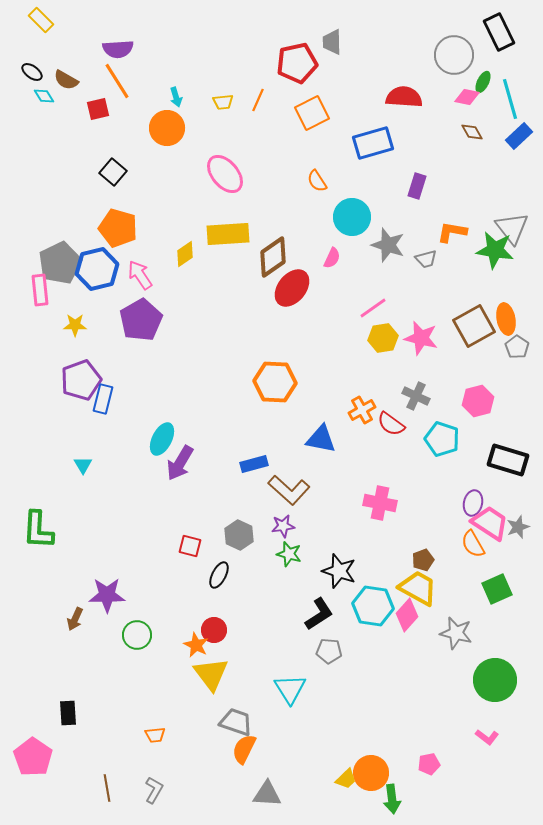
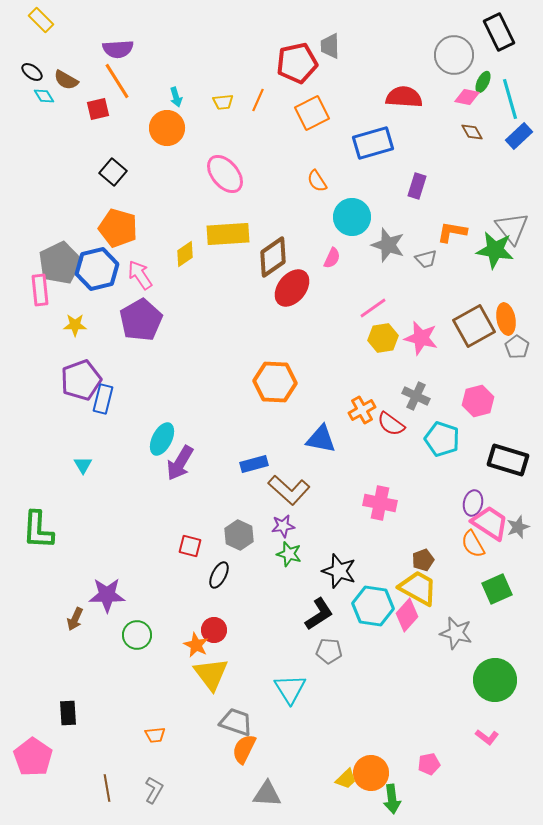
gray trapezoid at (332, 42): moved 2 px left, 4 px down
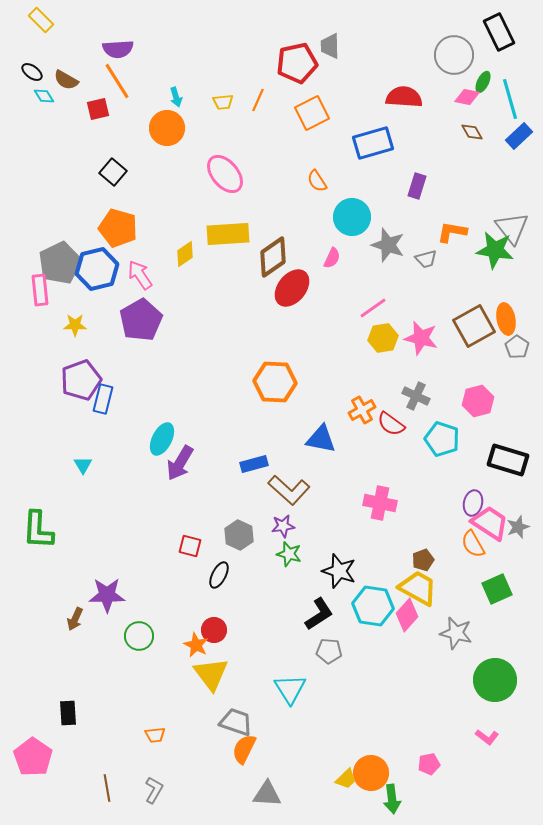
green circle at (137, 635): moved 2 px right, 1 px down
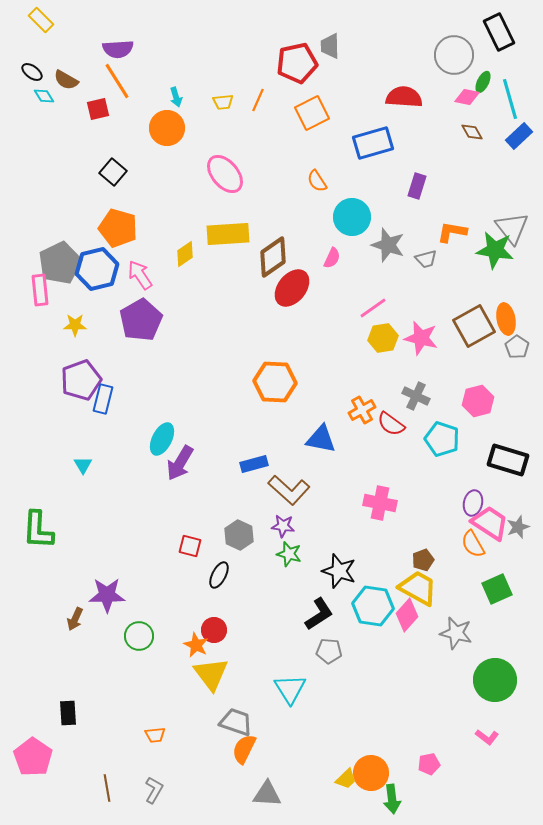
purple star at (283, 526): rotated 15 degrees clockwise
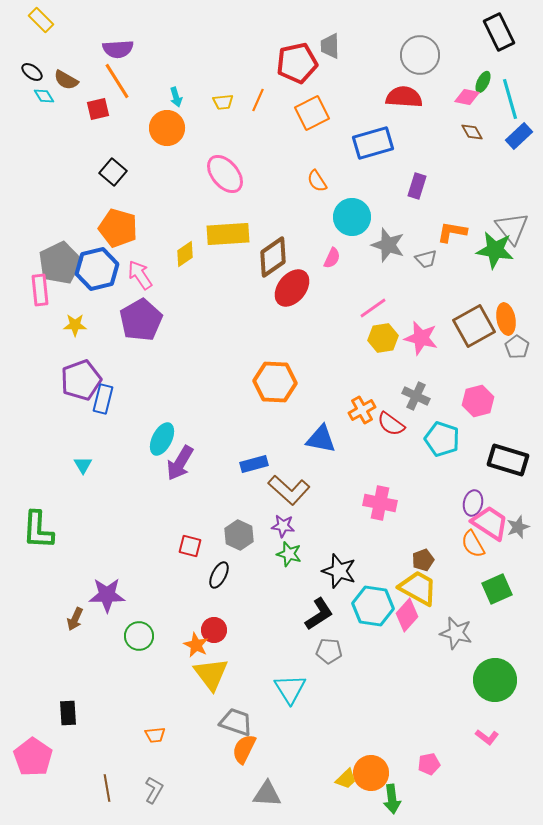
gray circle at (454, 55): moved 34 px left
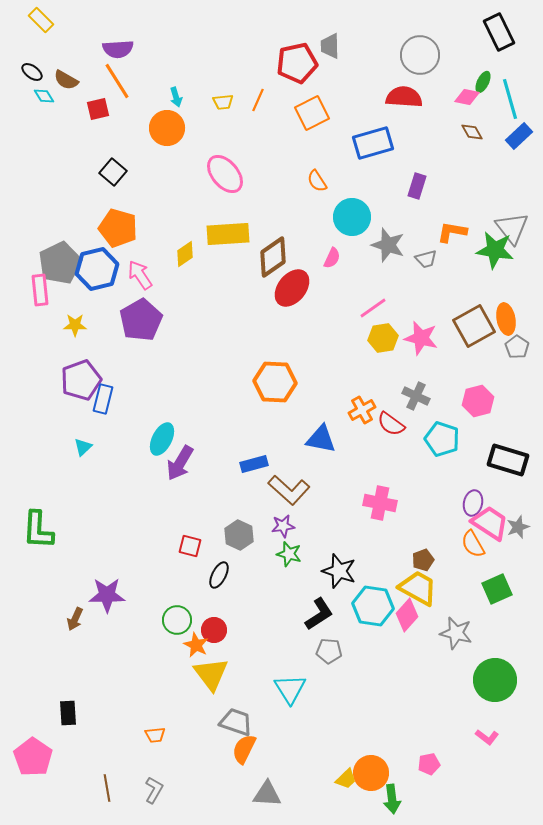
cyan triangle at (83, 465): moved 18 px up; rotated 18 degrees clockwise
purple star at (283, 526): rotated 15 degrees counterclockwise
green circle at (139, 636): moved 38 px right, 16 px up
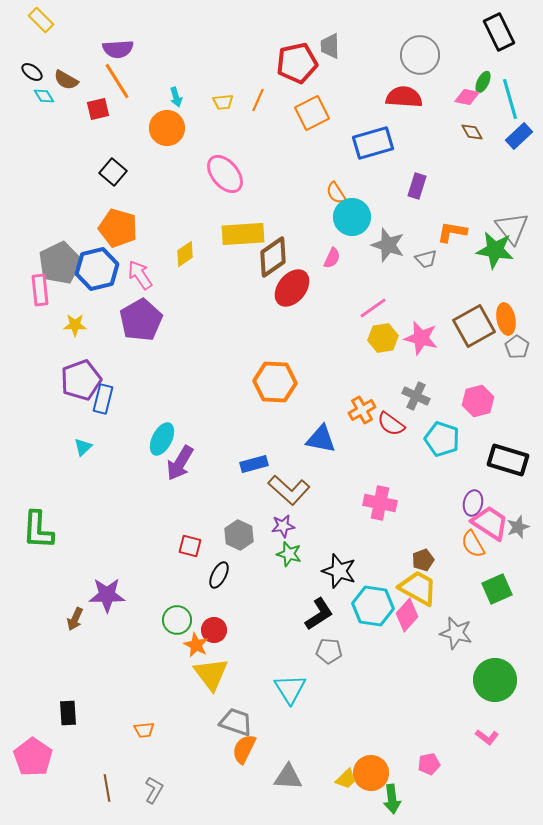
orange semicircle at (317, 181): moved 19 px right, 12 px down
yellow rectangle at (228, 234): moved 15 px right
orange trapezoid at (155, 735): moved 11 px left, 5 px up
gray triangle at (267, 794): moved 21 px right, 17 px up
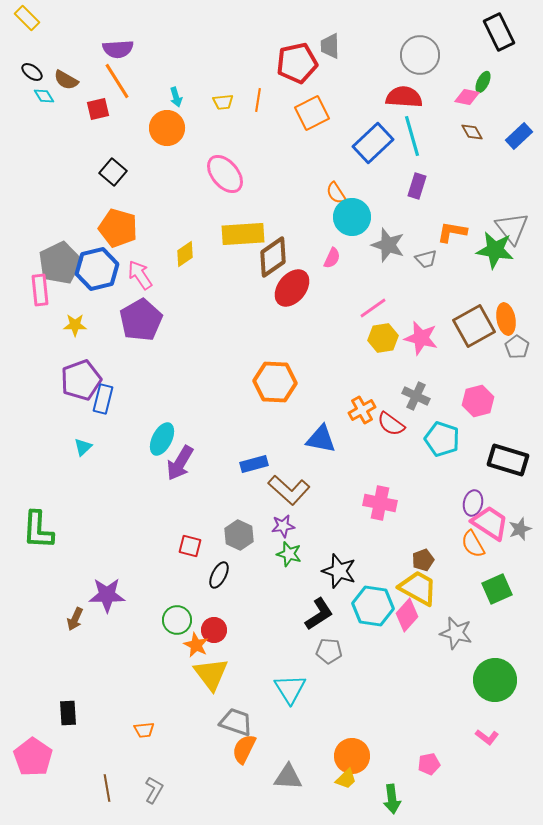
yellow rectangle at (41, 20): moved 14 px left, 2 px up
cyan line at (510, 99): moved 98 px left, 37 px down
orange line at (258, 100): rotated 15 degrees counterclockwise
blue rectangle at (373, 143): rotated 27 degrees counterclockwise
gray star at (518, 527): moved 2 px right, 2 px down
orange circle at (371, 773): moved 19 px left, 17 px up
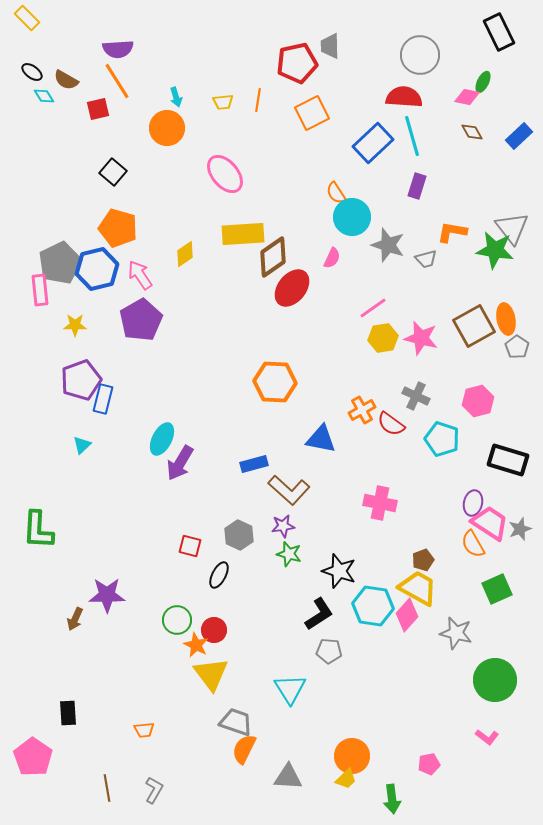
cyan triangle at (83, 447): moved 1 px left, 2 px up
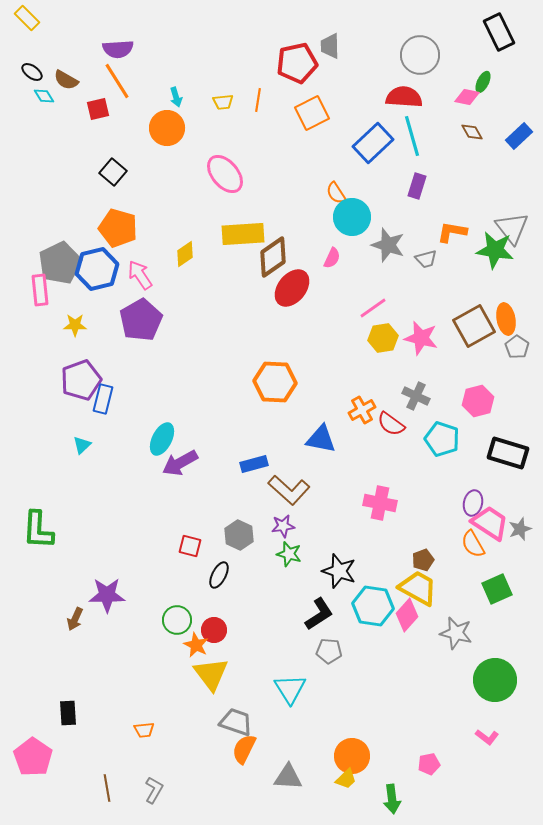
black rectangle at (508, 460): moved 7 px up
purple arrow at (180, 463): rotated 30 degrees clockwise
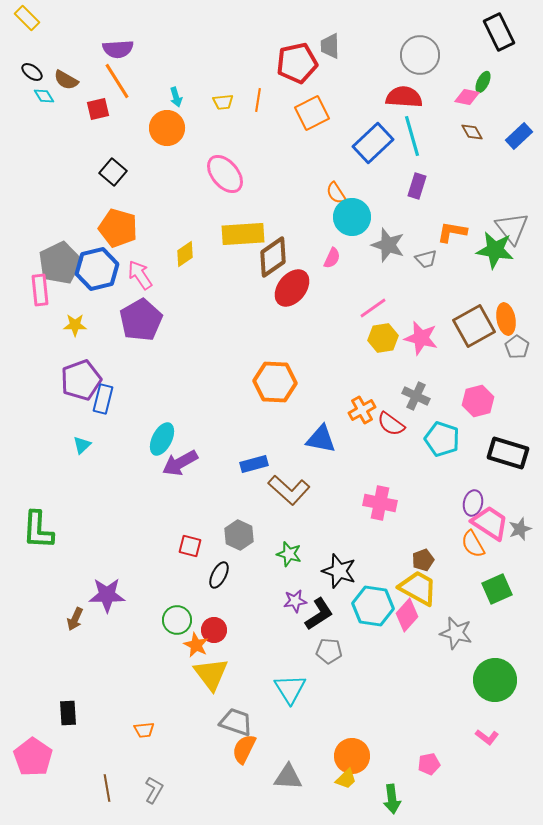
purple star at (283, 526): moved 12 px right, 75 px down
